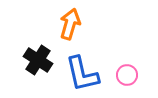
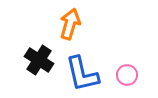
black cross: moved 1 px right
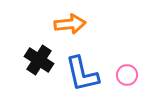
orange arrow: rotated 68 degrees clockwise
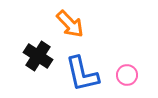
orange arrow: rotated 52 degrees clockwise
black cross: moved 1 px left, 4 px up
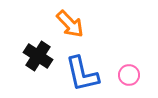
pink circle: moved 2 px right
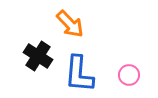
blue L-shape: moved 3 px left; rotated 18 degrees clockwise
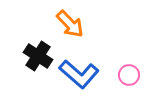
blue L-shape: rotated 54 degrees counterclockwise
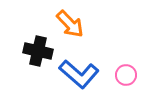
black cross: moved 5 px up; rotated 20 degrees counterclockwise
pink circle: moved 3 px left
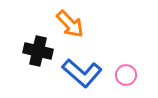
blue L-shape: moved 3 px right, 1 px up
